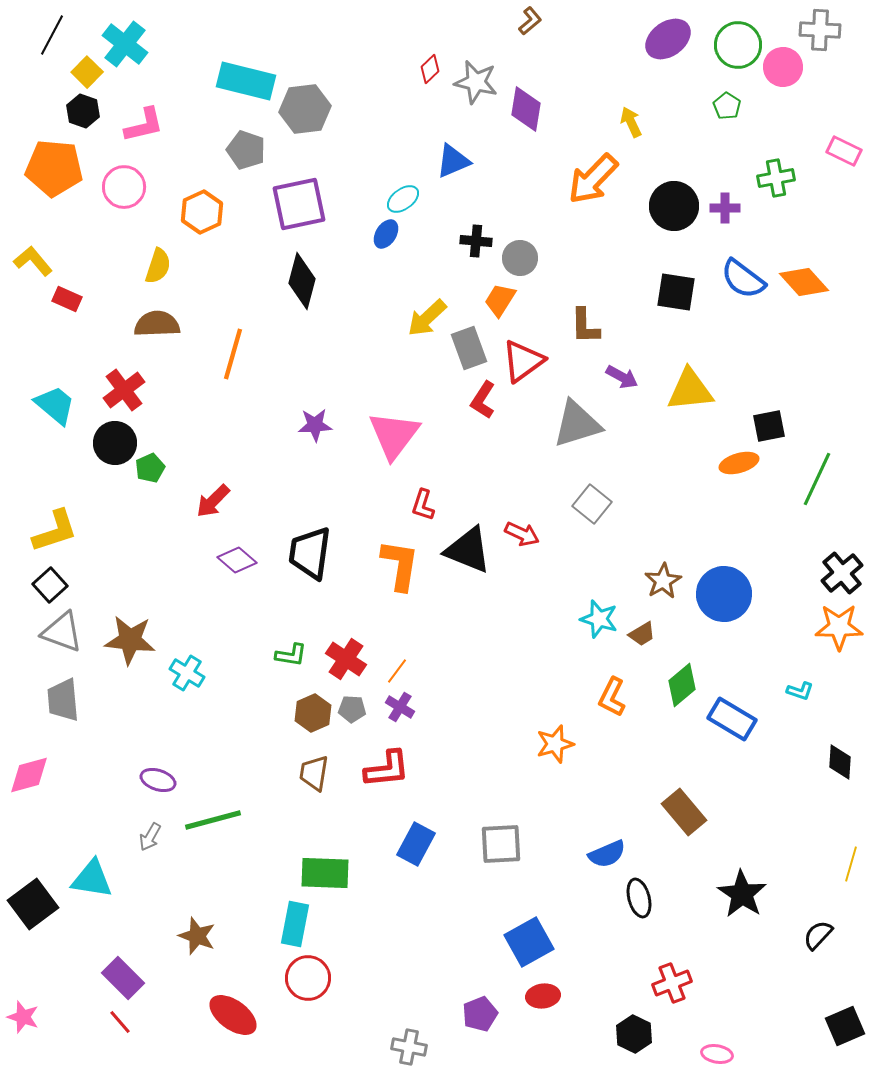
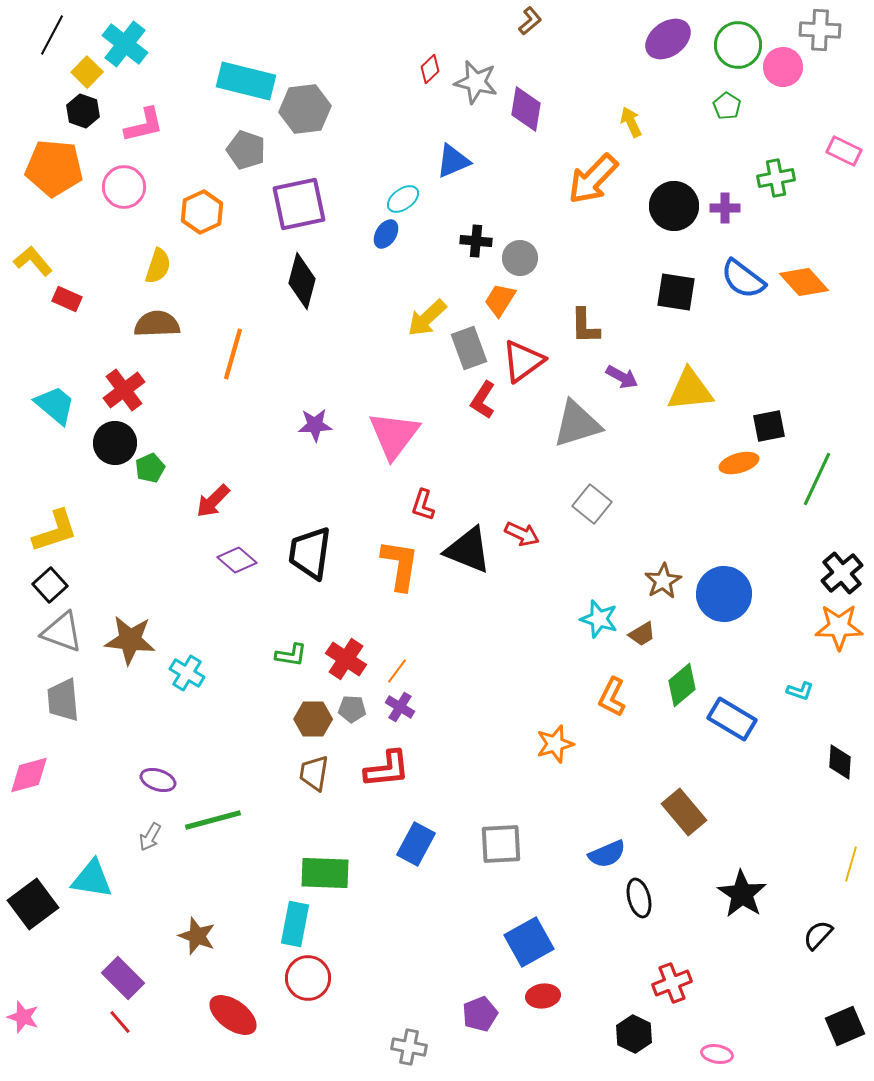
brown hexagon at (313, 713): moved 6 px down; rotated 24 degrees clockwise
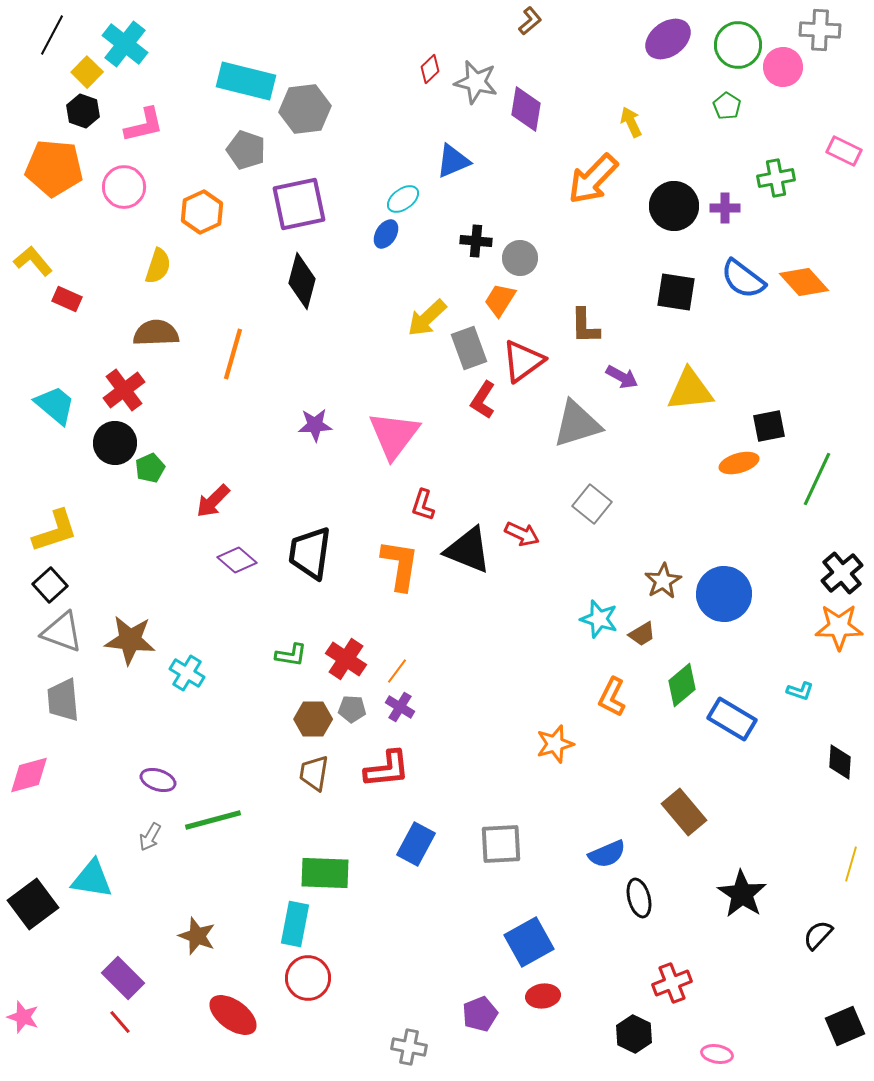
brown semicircle at (157, 324): moved 1 px left, 9 px down
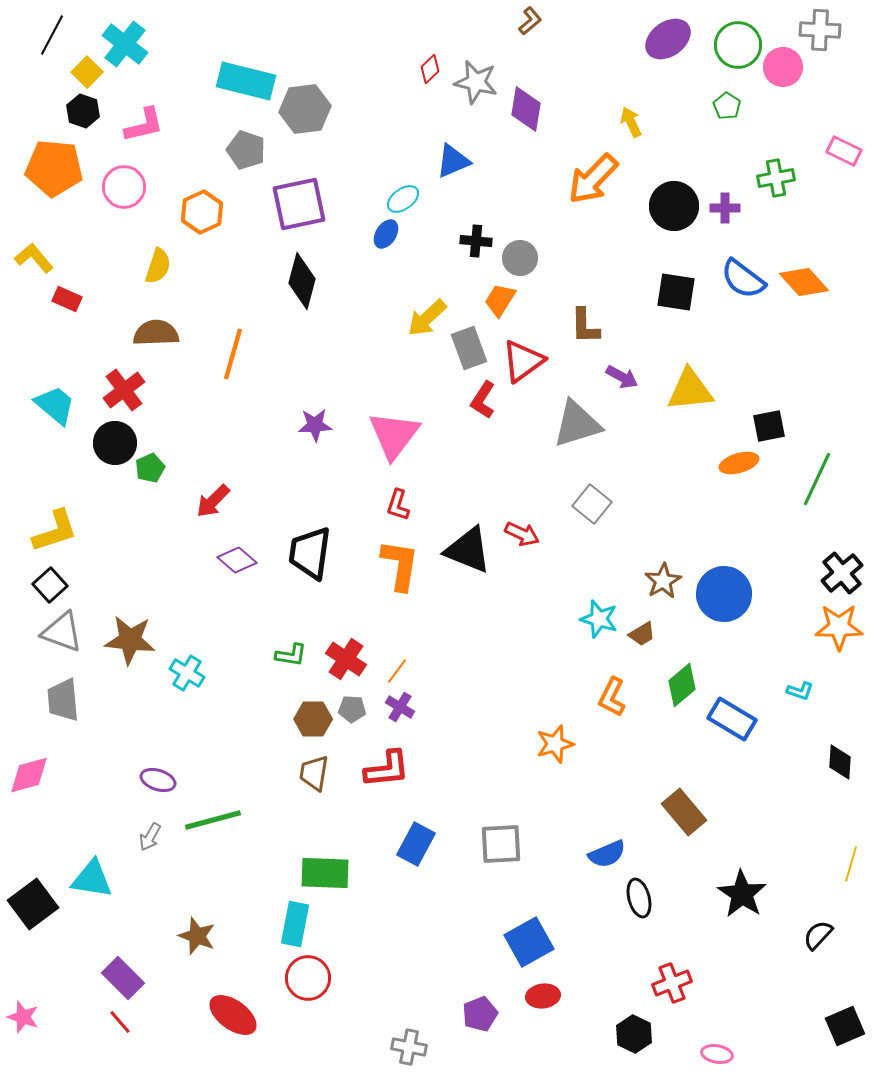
yellow L-shape at (33, 261): moved 1 px right, 3 px up
red L-shape at (423, 505): moved 25 px left
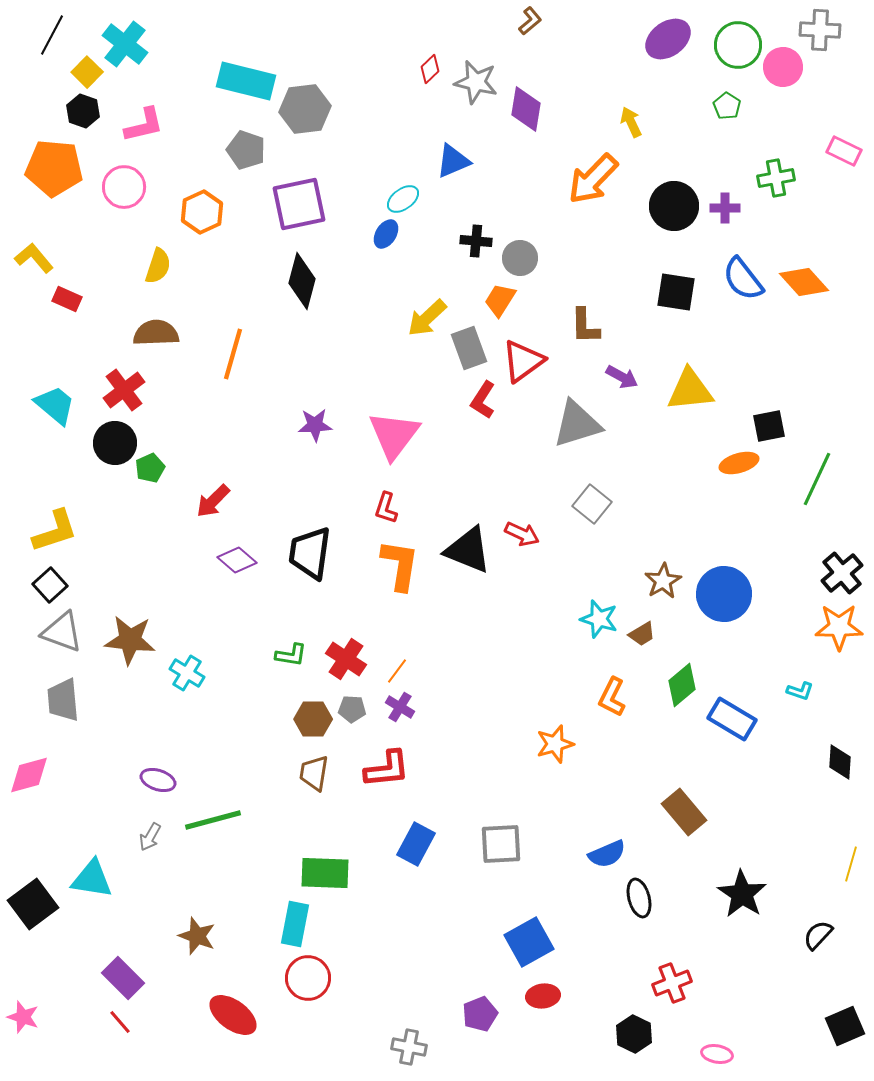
blue semicircle at (743, 279): rotated 15 degrees clockwise
red L-shape at (398, 505): moved 12 px left, 3 px down
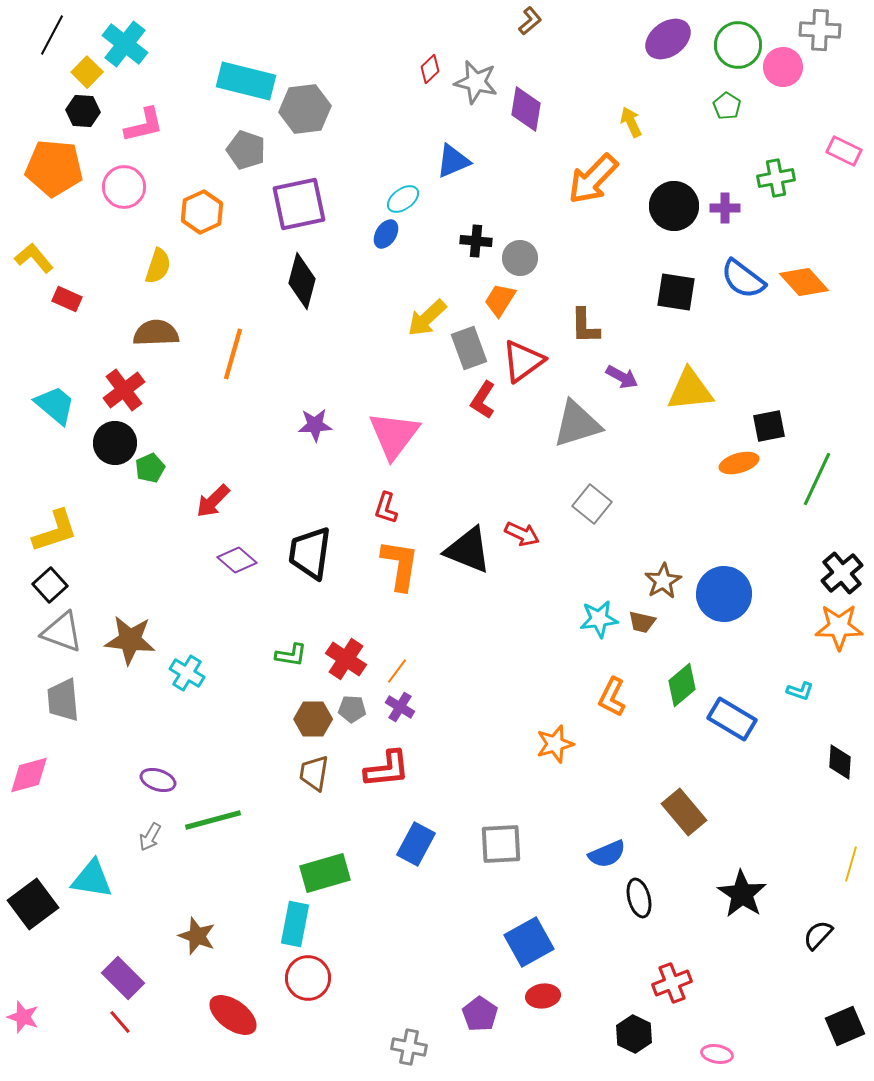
black hexagon at (83, 111): rotated 16 degrees counterclockwise
blue semicircle at (743, 279): rotated 15 degrees counterclockwise
cyan star at (599, 619): rotated 24 degrees counterclockwise
brown trapezoid at (642, 634): moved 12 px up; rotated 44 degrees clockwise
green rectangle at (325, 873): rotated 18 degrees counterclockwise
purple pentagon at (480, 1014): rotated 16 degrees counterclockwise
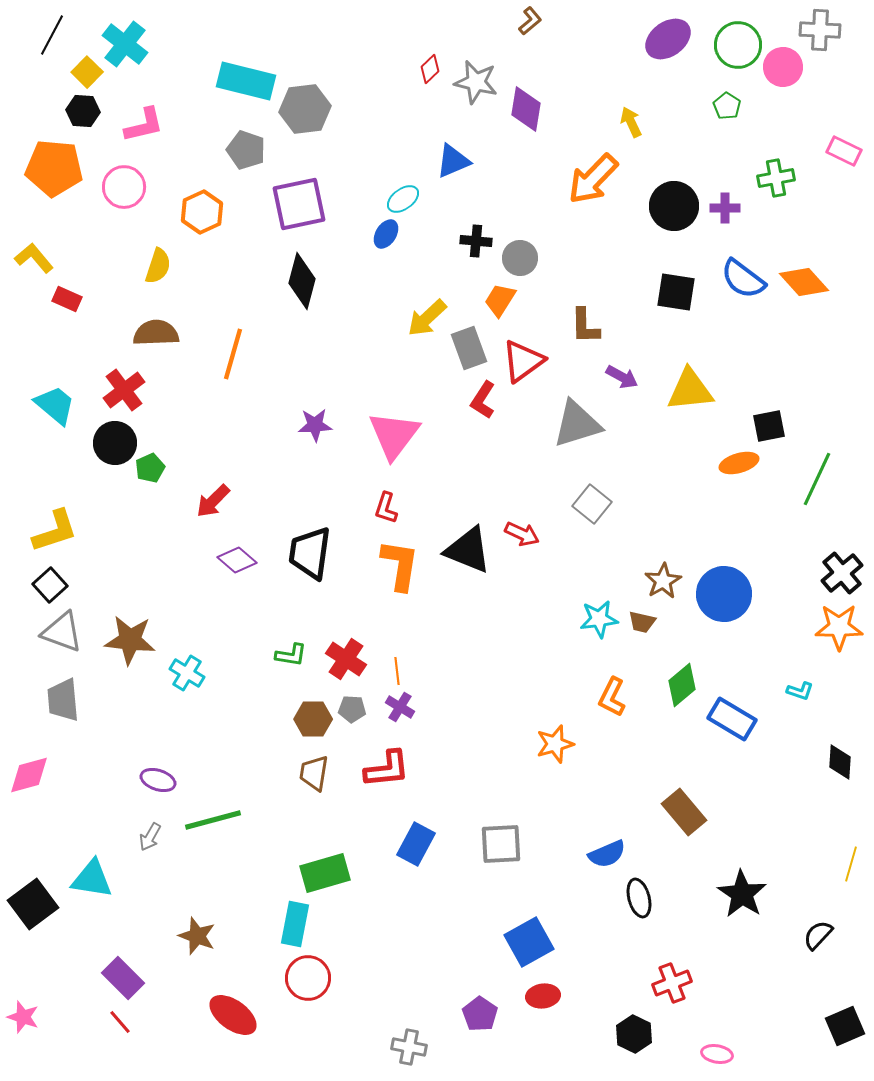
orange line at (397, 671): rotated 44 degrees counterclockwise
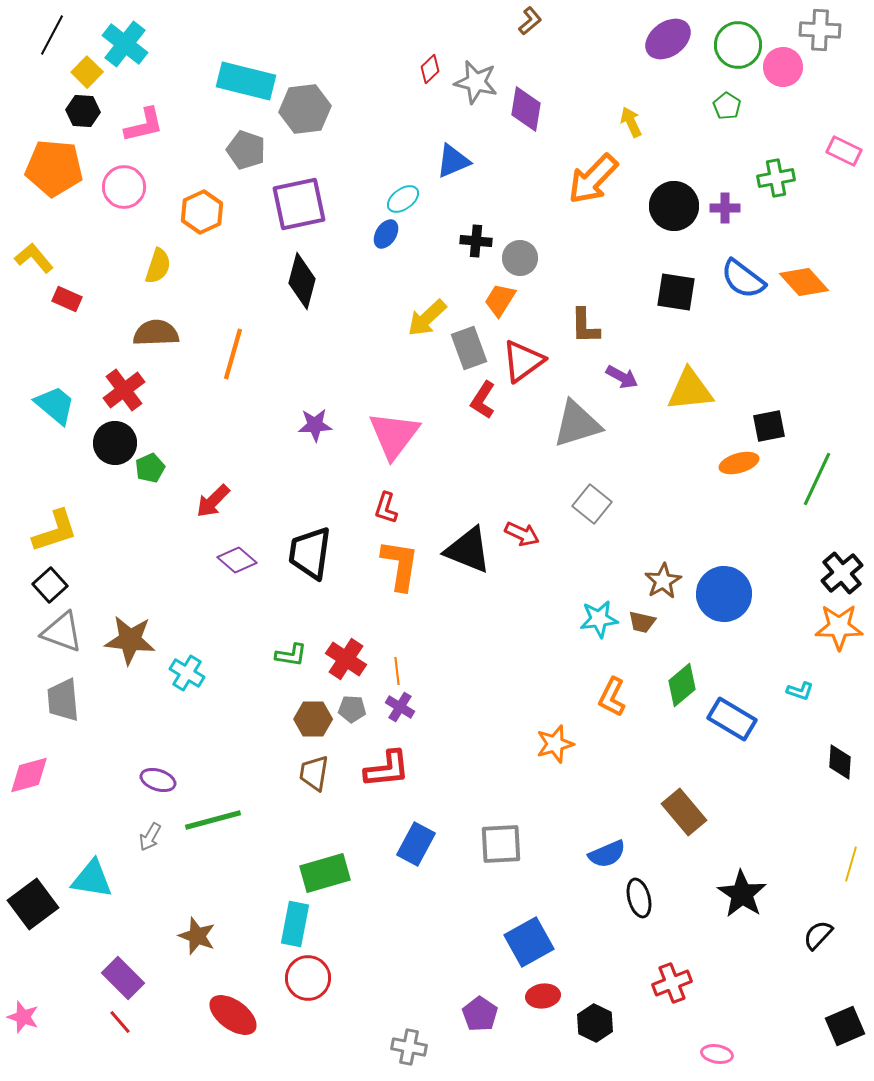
black hexagon at (634, 1034): moved 39 px left, 11 px up
